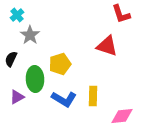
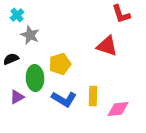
gray star: rotated 12 degrees counterclockwise
black semicircle: rotated 42 degrees clockwise
green ellipse: moved 1 px up
pink diamond: moved 4 px left, 7 px up
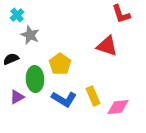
yellow pentagon: rotated 20 degrees counterclockwise
green ellipse: moved 1 px down
yellow rectangle: rotated 24 degrees counterclockwise
pink diamond: moved 2 px up
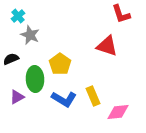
cyan cross: moved 1 px right, 1 px down
pink diamond: moved 5 px down
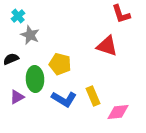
yellow pentagon: rotated 20 degrees counterclockwise
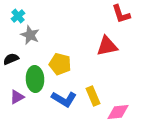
red triangle: rotated 30 degrees counterclockwise
